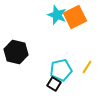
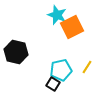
orange square: moved 3 px left, 10 px down
black square: moved 1 px left
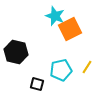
cyan star: moved 2 px left, 1 px down
orange square: moved 2 px left, 2 px down
black square: moved 16 px left; rotated 16 degrees counterclockwise
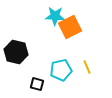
cyan star: rotated 18 degrees counterclockwise
orange square: moved 2 px up
yellow line: rotated 56 degrees counterclockwise
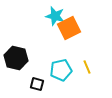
cyan star: rotated 12 degrees clockwise
orange square: moved 1 px left, 1 px down
black hexagon: moved 6 px down
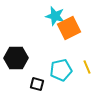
black hexagon: rotated 15 degrees counterclockwise
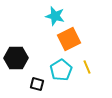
orange square: moved 11 px down
cyan pentagon: rotated 20 degrees counterclockwise
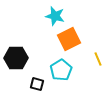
yellow line: moved 11 px right, 8 px up
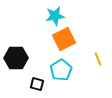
cyan star: rotated 24 degrees counterclockwise
orange square: moved 5 px left
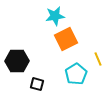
orange square: moved 2 px right
black hexagon: moved 1 px right, 3 px down
cyan pentagon: moved 15 px right, 4 px down
